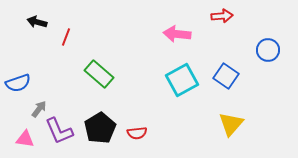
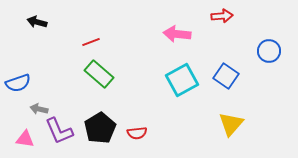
red line: moved 25 px right, 5 px down; rotated 48 degrees clockwise
blue circle: moved 1 px right, 1 px down
gray arrow: rotated 114 degrees counterclockwise
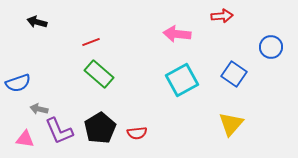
blue circle: moved 2 px right, 4 px up
blue square: moved 8 px right, 2 px up
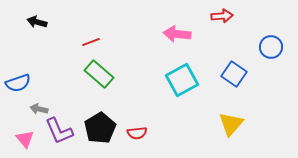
pink triangle: rotated 42 degrees clockwise
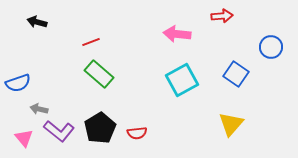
blue square: moved 2 px right
purple L-shape: rotated 28 degrees counterclockwise
pink triangle: moved 1 px left, 1 px up
